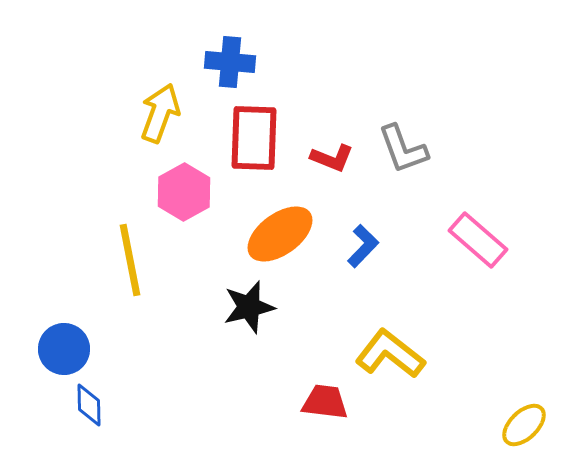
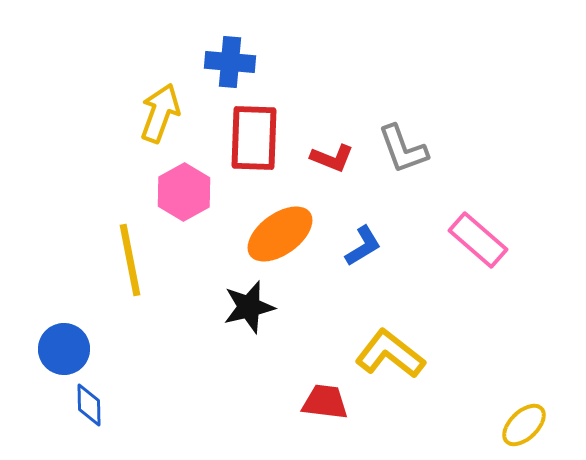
blue L-shape: rotated 15 degrees clockwise
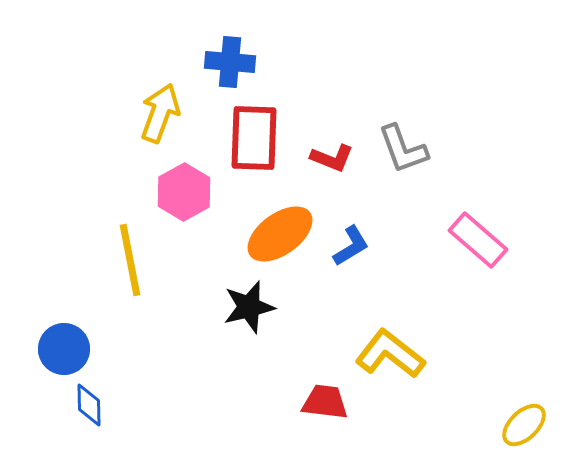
blue L-shape: moved 12 px left
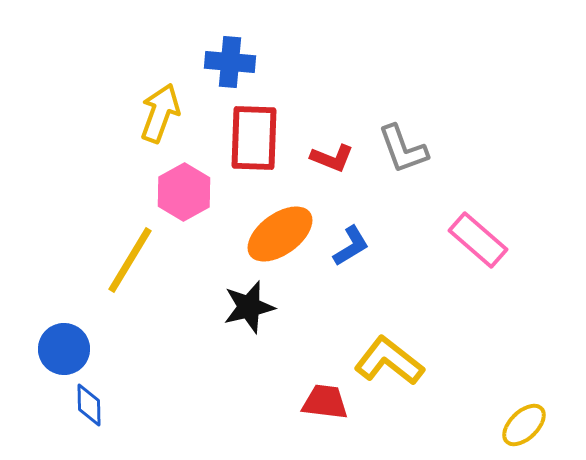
yellow line: rotated 42 degrees clockwise
yellow L-shape: moved 1 px left, 7 px down
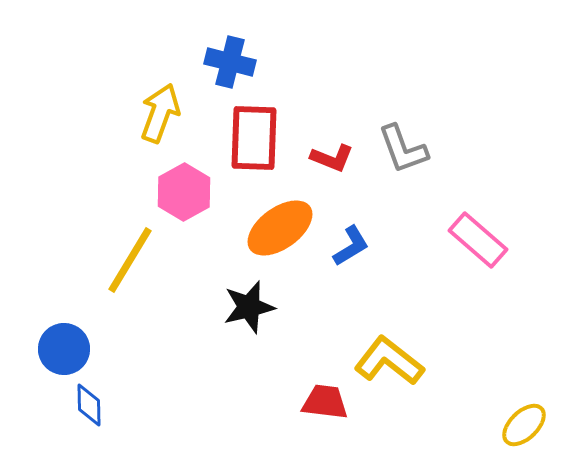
blue cross: rotated 9 degrees clockwise
orange ellipse: moved 6 px up
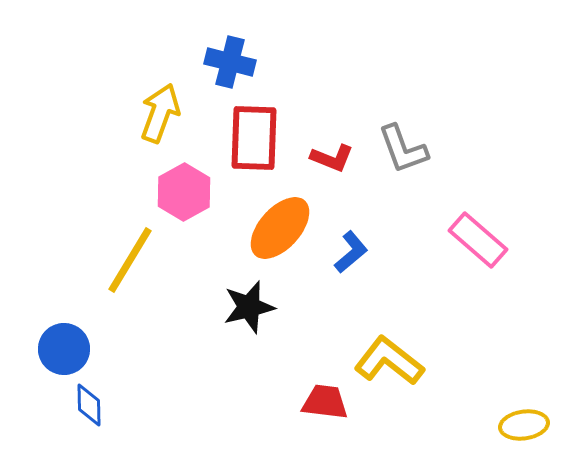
orange ellipse: rotated 12 degrees counterclockwise
blue L-shape: moved 6 px down; rotated 9 degrees counterclockwise
yellow ellipse: rotated 36 degrees clockwise
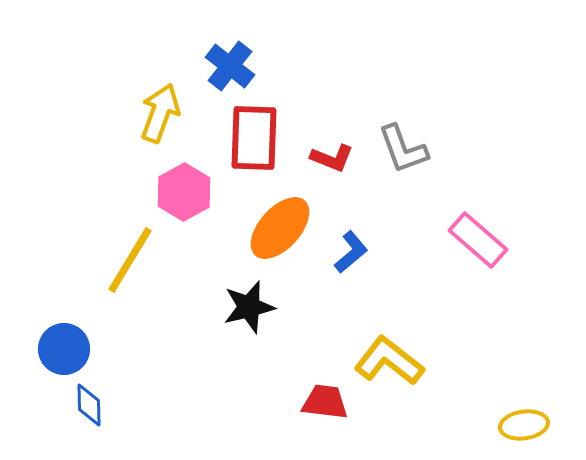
blue cross: moved 4 px down; rotated 24 degrees clockwise
